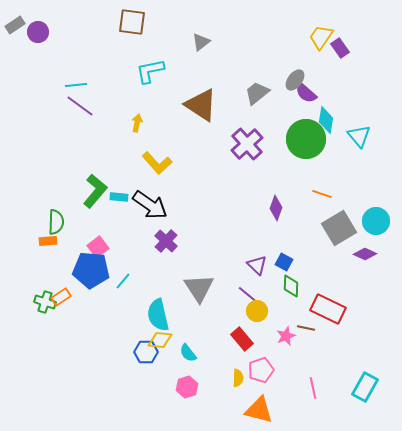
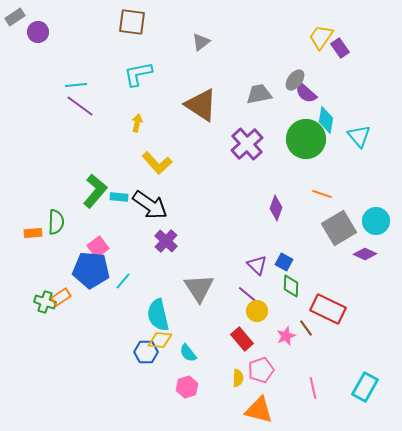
gray rectangle at (15, 25): moved 8 px up
cyan L-shape at (150, 71): moved 12 px left, 3 px down
gray trapezoid at (257, 93): moved 2 px right, 1 px down; rotated 28 degrees clockwise
orange rectangle at (48, 241): moved 15 px left, 8 px up
brown line at (306, 328): rotated 42 degrees clockwise
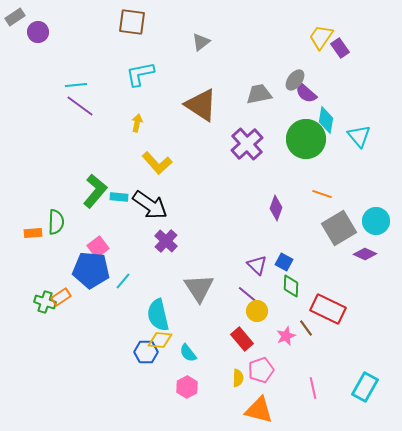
cyan L-shape at (138, 74): moved 2 px right
pink hexagon at (187, 387): rotated 10 degrees counterclockwise
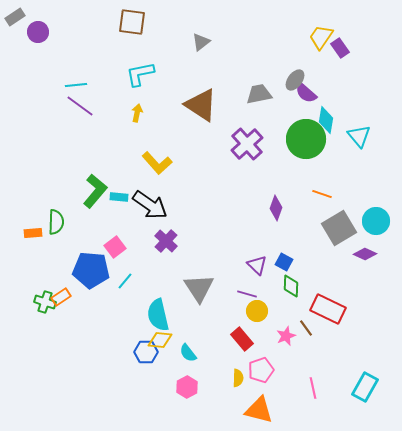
yellow arrow at (137, 123): moved 10 px up
pink square at (98, 247): moved 17 px right
cyan line at (123, 281): moved 2 px right
purple line at (247, 294): rotated 24 degrees counterclockwise
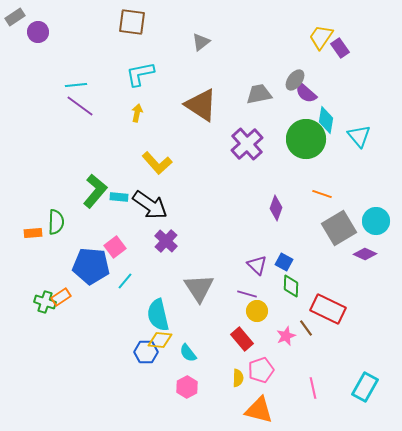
blue pentagon at (91, 270): moved 4 px up
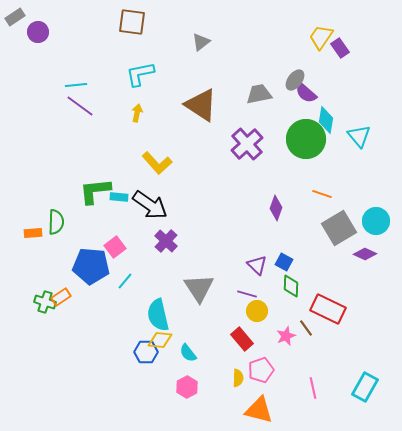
green L-shape at (95, 191): rotated 136 degrees counterclockwise
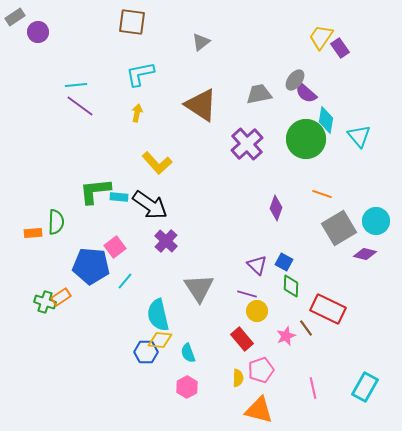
purple diamond at (365, 254): rotated 10 degrees counterclockwise
cyan semicircle at (188, 353): rotated 18 degrees clockwise
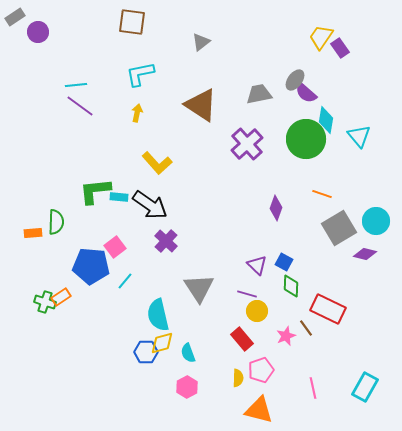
yellow diamond at (160, 340): moved 2 px right, 3 px down; rotated 20 degrees counterclockwise
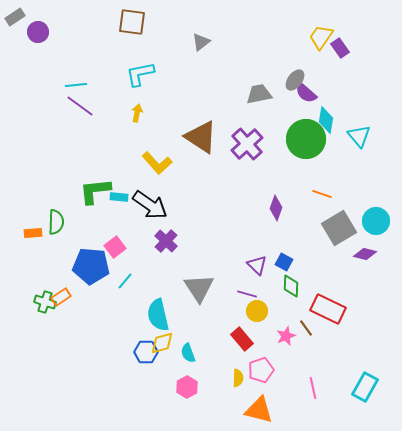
brown triangle at (201, 105): moved 32 px down
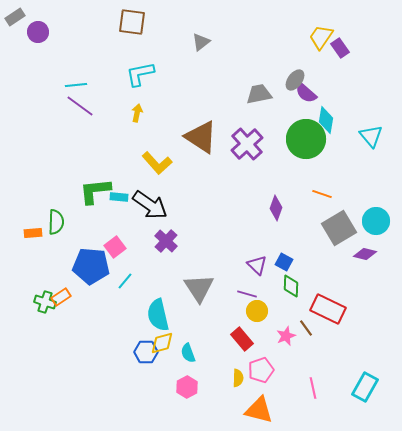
cyan triangle at (359, 136): moved 12 px right
